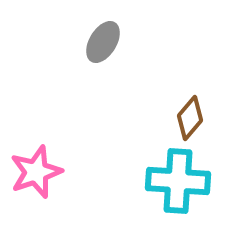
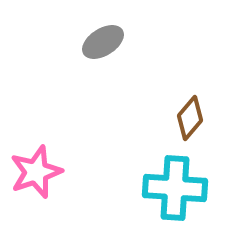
gray ellipse: rotated 27 degrees clockwise
cyan cross: moved 3 px left, 7 px down
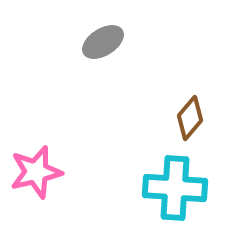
pink star: rotated 6 degrees clockwise
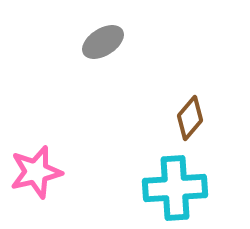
cyan cross: rotated 8 degrees counterclockwise
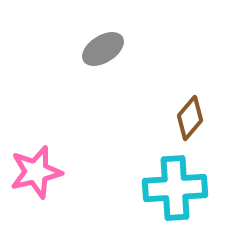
gray ellipse: moved 7 px down
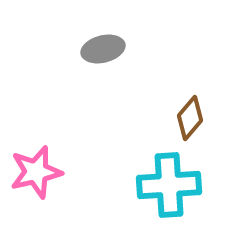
gray ellipse: rotated 18 degrees clockwise
cyan cross: moved 6 px left, 3 px up
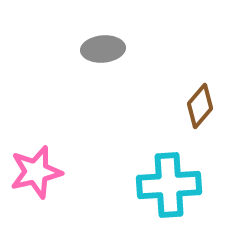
gray ellipse: rotated 9 degrees clockwise
brown diamond: moved 10 px right, 12 px up
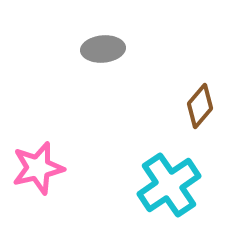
pink star: moved 2 px right, 4 px up
cyan cross: rotated 30 degrees counterclockwise
